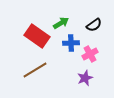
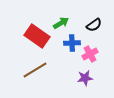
blue cross: moved 1 px right
purple star: rotated 14 degrees clockwise
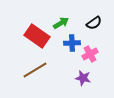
black semicircle: moved 2 px up
purple star: moved 2 px left; rotated 21 degrees clockwise
